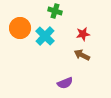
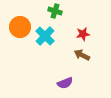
orange circle: moved 1 px up
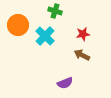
orange circle: moved 2 px left, 2 px up
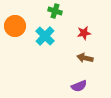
orange circle: moved 3 px left, 1 px down
red star: moved 1 px right, 1 px up
brown arrow: moved 3 px right, 3 px down; rotated 14 degrees counterclockwise
purple semicircle: moved 14 px right, 3 px down
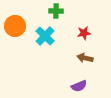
green cross: moved 1 px right; rotated 16 degrees counterclockwise
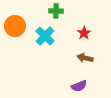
red star: rotated 24 degrees counterclockwise
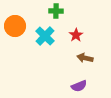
red star: moved 8 px left, 2 px down
